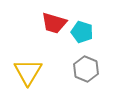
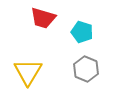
red trapezoid: moved 11 px left, 5 px up
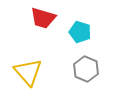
cyan pentagon: moved 2 px left
yellow triangle: rotated 12 degrees counterclockwise
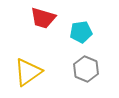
cyan pentagon: moved 1 px right; rotated 25 degrees counterclockwise
yellow triangle: rotated 36 degrees clockwise
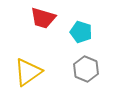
cyan pentagon: rotated 25 degrees clockwise
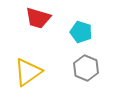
red trapezoid: moved 5 px left
gray hexagon: moved 1 px up
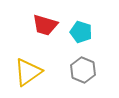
red trapezoid: moved 7 px right, 7 px down
gray hexagon: moved 3 px left, 2 px down
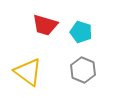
yellow triangle: rotated 48 degrees counterclockwise
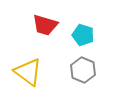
cyan pentagon: moved 2 px right, 3 px down
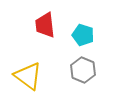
red trapezoid: rotated 68 degrees clockwise
yellow triangle: moved 4 px down
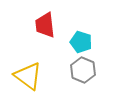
cyan pentagon: moved 2 px left, 7 px down
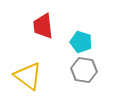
red trapezoid: moved 2 px left, 1 px down
gray hexagon: moved 1 px right; rotated 15 degrees counterclockwise
